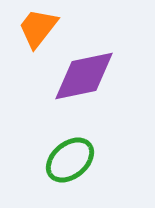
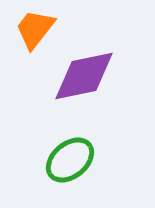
orange trapezoid: moved 3 px left, 1 px down
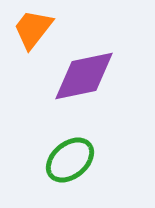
orange trapezoid: moved 2 px left
